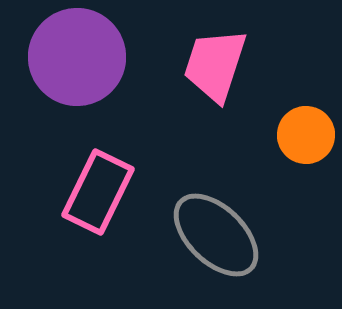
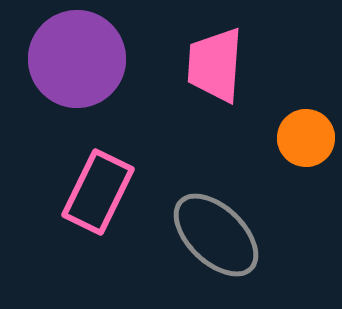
purple circle: moved 2 px down
pink trapezoid: rotated 14 degrees counterclockwise
orange circle: moved 3 px down
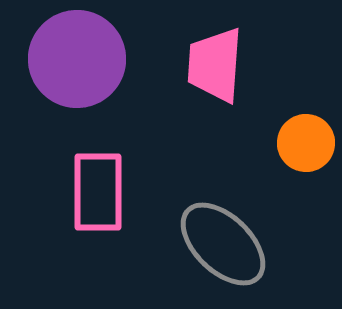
orange circle: moved 5 px down
pink rectangle: rotated 26 degrees counterclockwise
gray ellipse: moved 7 px right, 9 px down
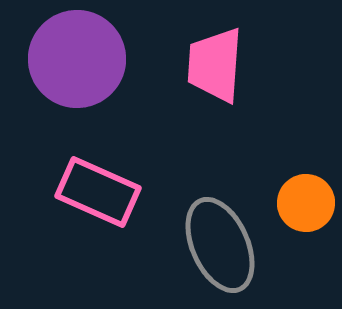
orange circle: moved 60 px down
pink rectangle: rotated 66 degrees counterclockwise
gray ellipse: moved 3 px left, 1 px down; rotated 22 degrees clockwise
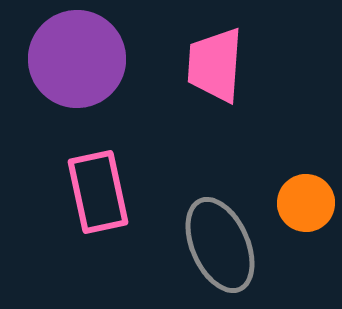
pink rectangle: rotated 54 degrees clockwise
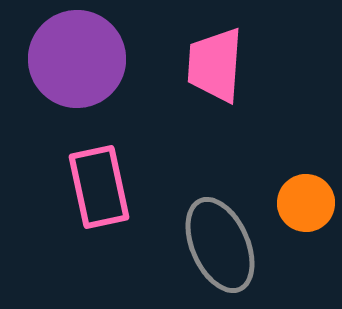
pink rectangle: moved 1 px right, 5 px up
